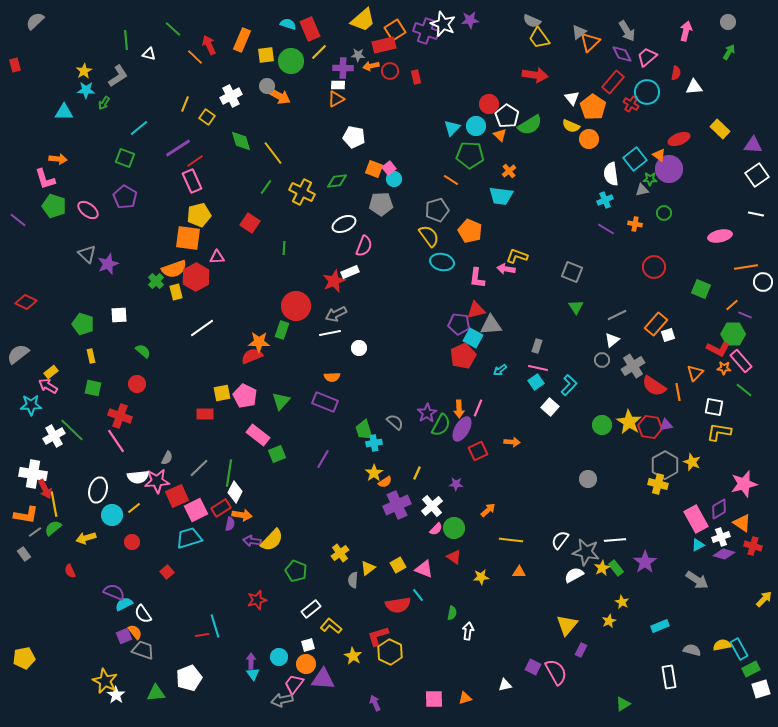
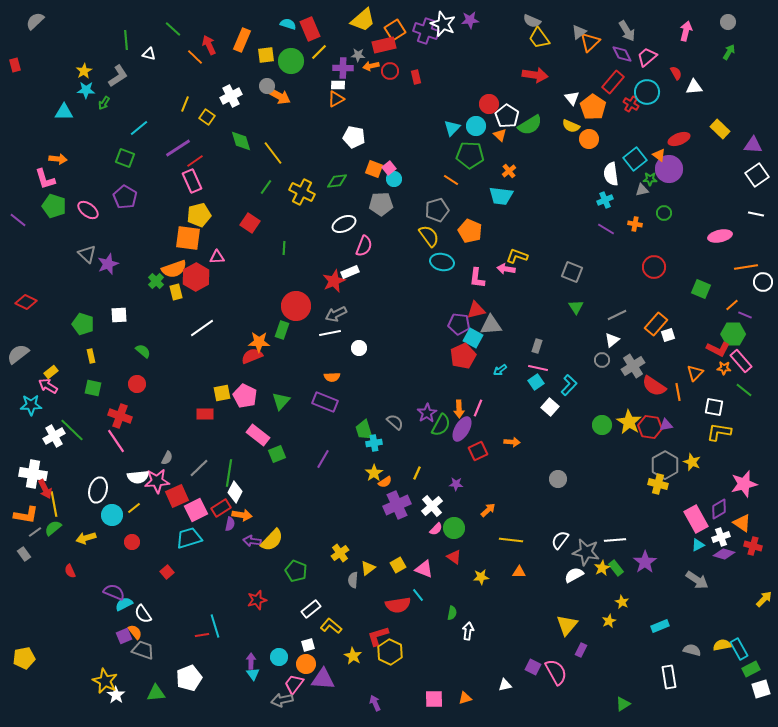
red semicircle at (676, 73): rotated 40 degrees counterclockwise
gray circle at (588, 479): moved 30 px left
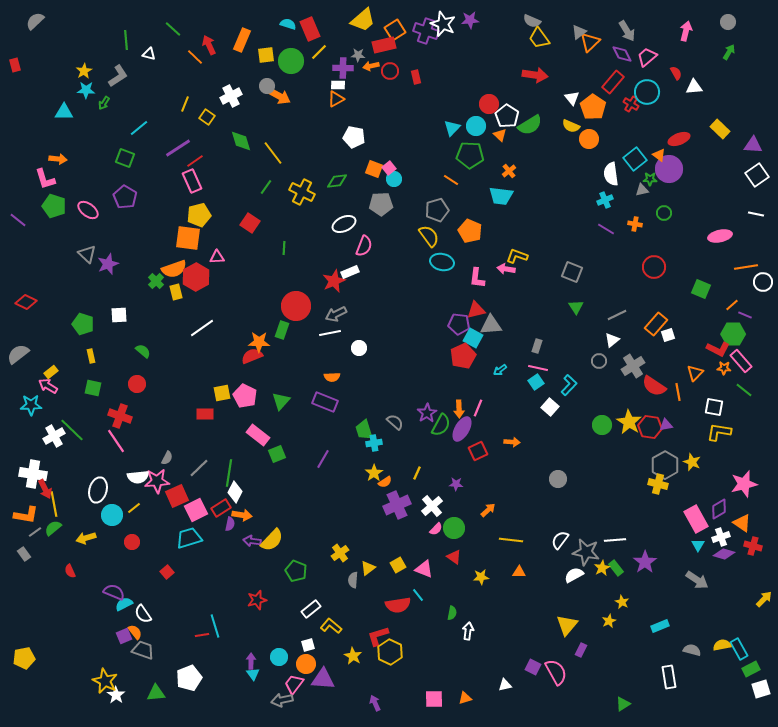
gray circle at (602, 360): moved 3 px left, 1 px down
cyan triangle at (698, 545): rotated 32 degrees counterclockwise
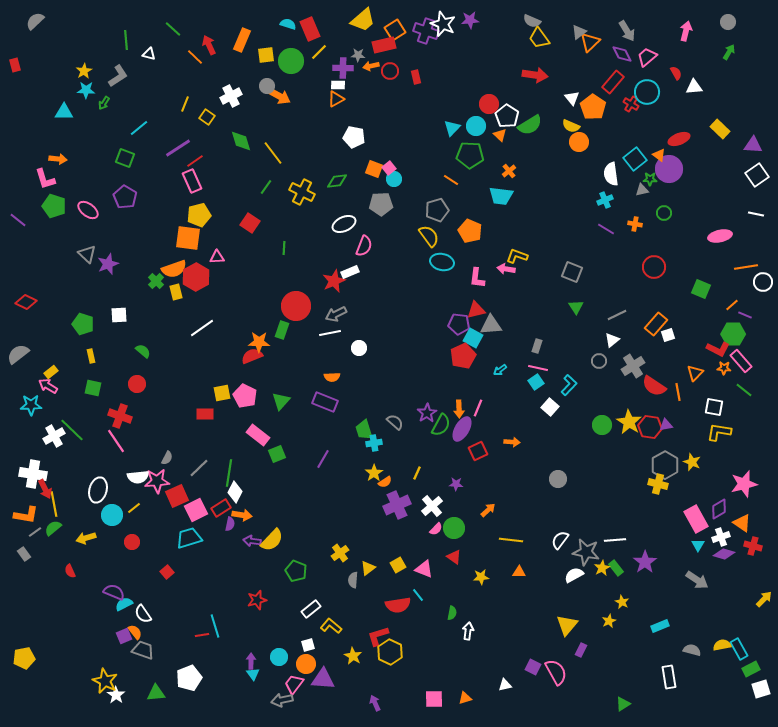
orange circle at (589, 139): moved 10 px left, 3 px down
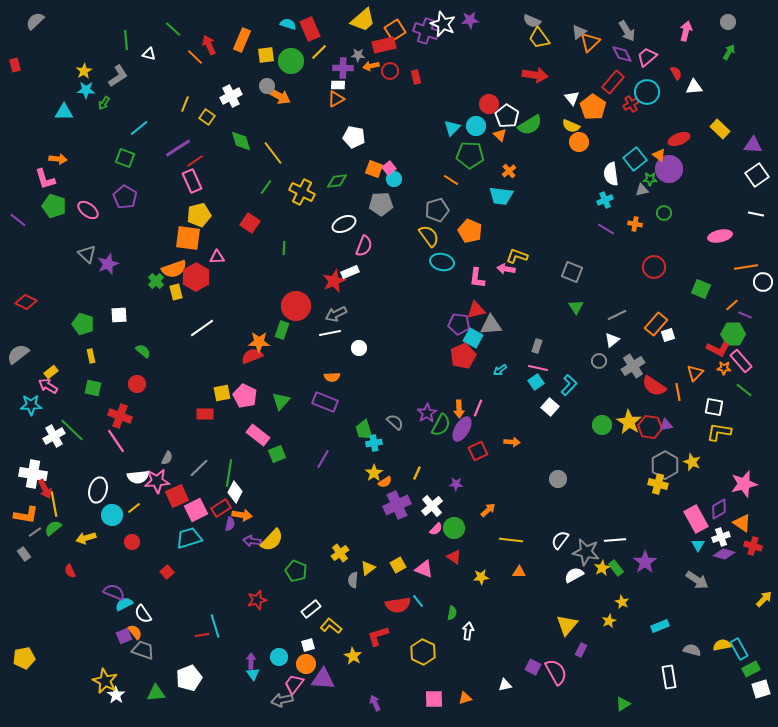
red cross at (631, 104): rotated 28 degrees clockwise
cyan line at (418, 595): moved 6 px down
yellow hexagon at (390, 652): moved 33 px right
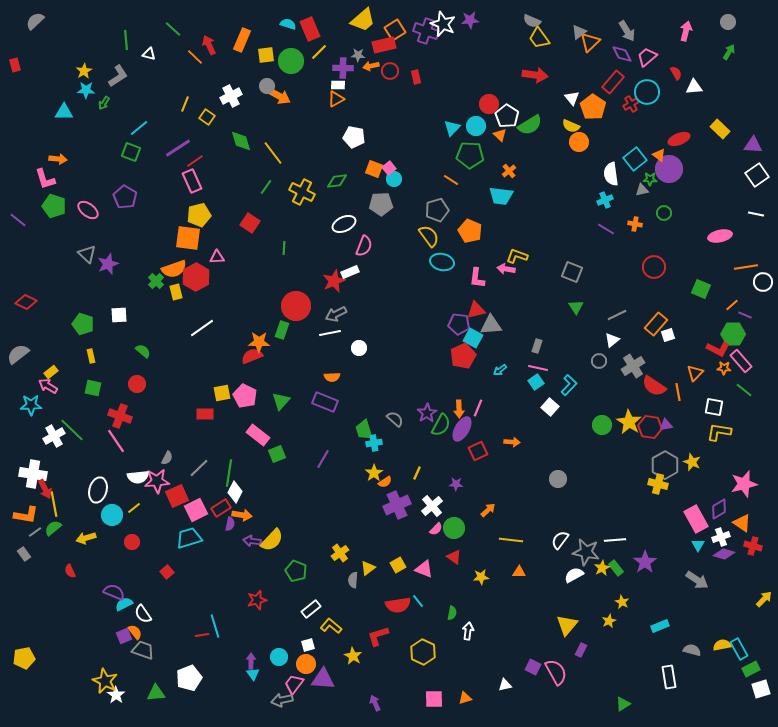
green square at (125, 158): moved 6 px right, 6 px up
gray semicircle at (395, 422): moved 3 px up
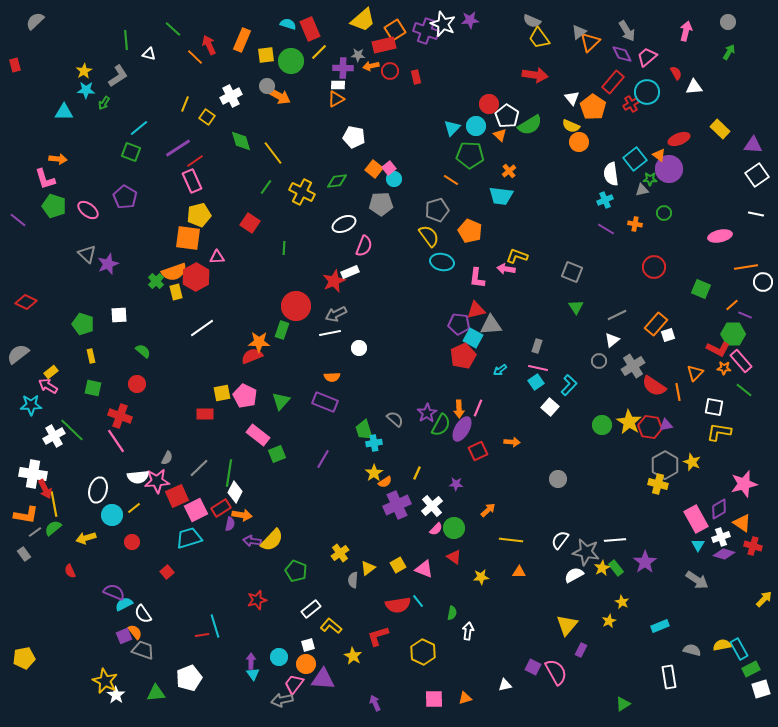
orange square at (374, 169): rotated 18 degrees clockwise
orange semicircle at (174, 269): moved 3 px down
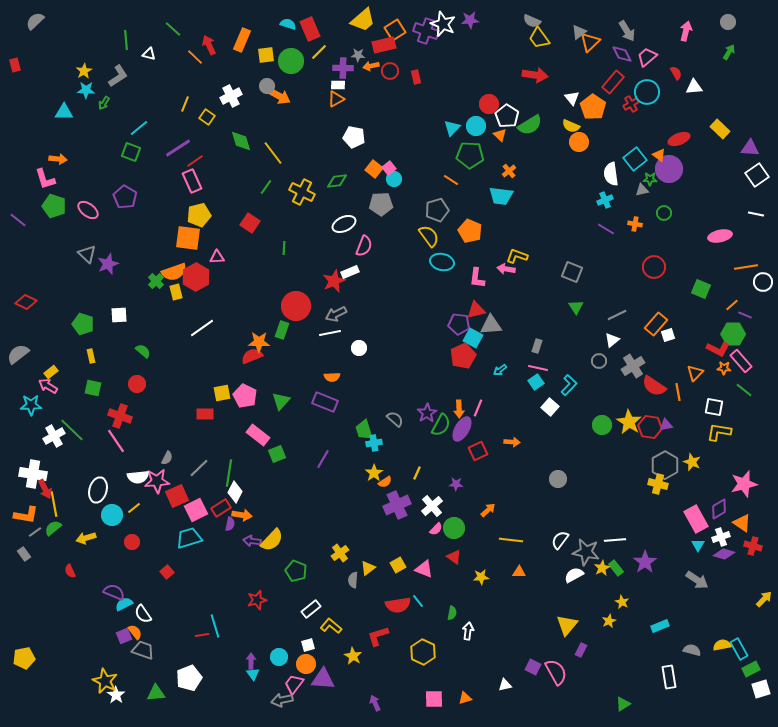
purple triangle at (753, 145): moved 3 px left, 3 px down
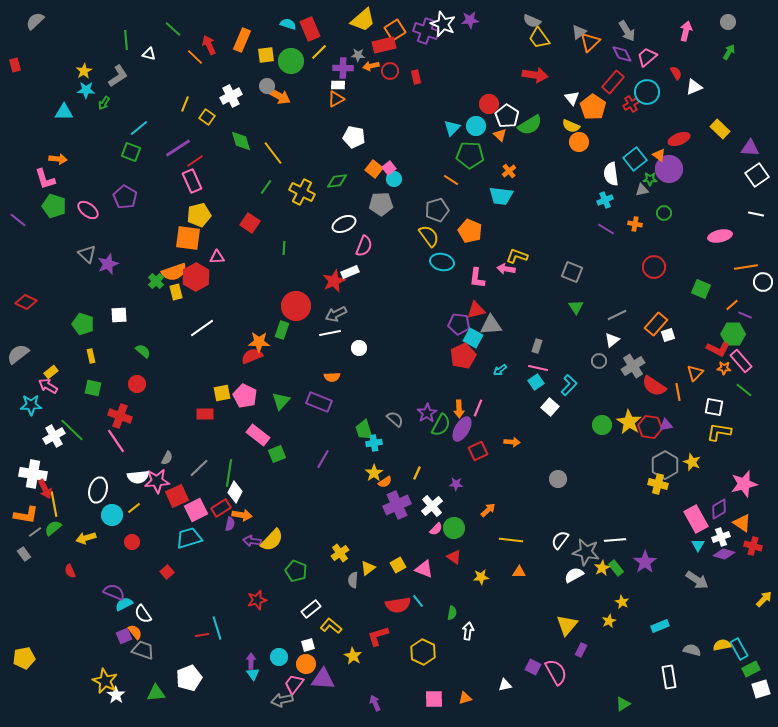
white triangle at (694, 87): rotated 18 degrees counterclockwise
purple rectangle at (325, 402): moved 6 px left
cyan line at (215, 626): moved 2 px right, 2 px down
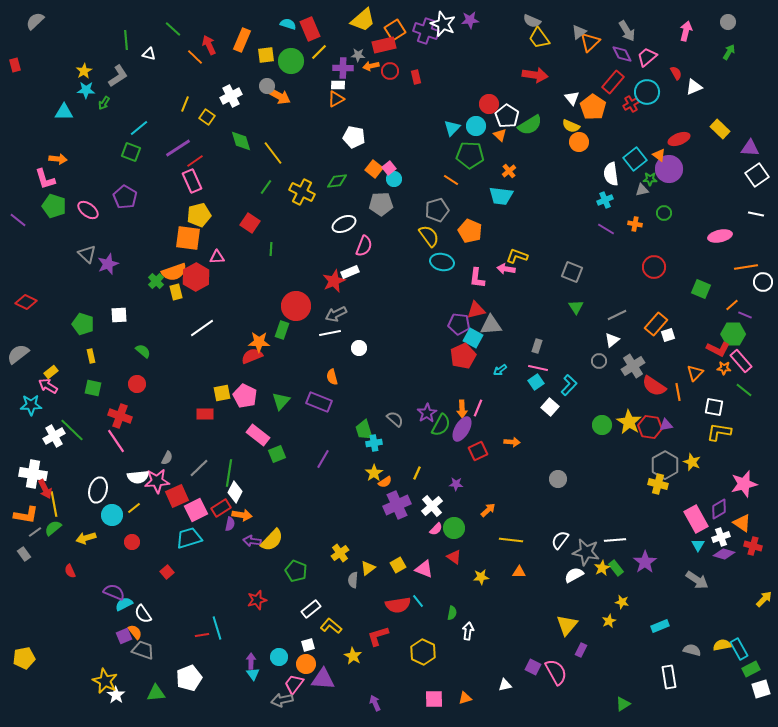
green line at (284, 248): moved 13 px left, 1 px down
orange semicircle at (332, 377): rotated 77 degrees clockwise
orange arrow at (459, 409): moved 3 px right
yellow star at (622, 602): rotated 16 degrees counterclockwise
